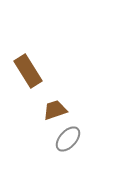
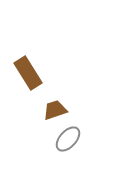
brown rectangle: moved 2 px down
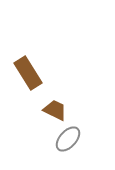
brown trapezoid: rotated 45 degrees clockwise
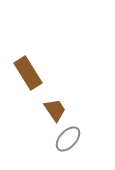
brown trapezoid: rotated 30 degrees clockwise
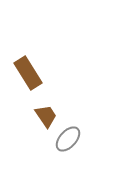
brown trapezoid: moved 9 px left, 6 px down
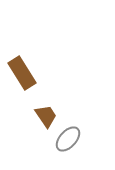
brown rectangle: moved 6 px left
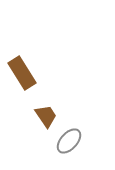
gray ellipse: moved 1 px right, 2 px down
